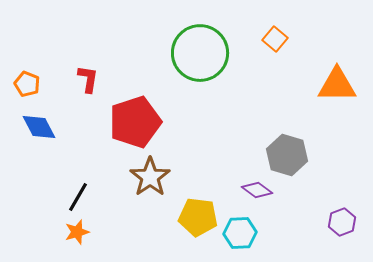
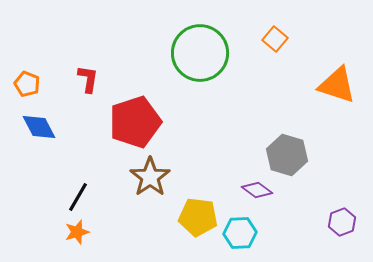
orange triangle: rotated 18 degrees clockwise
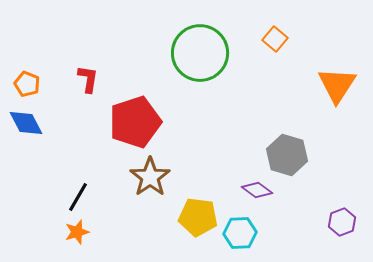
orange triangle: rotated 45 degrees clockwise
blue diamond: moved 13 px left, 4 px up
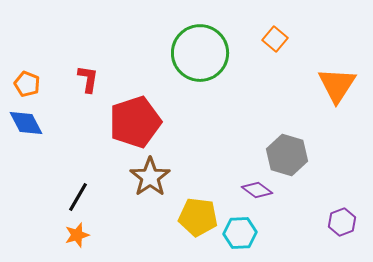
orange star: moved 3 px down
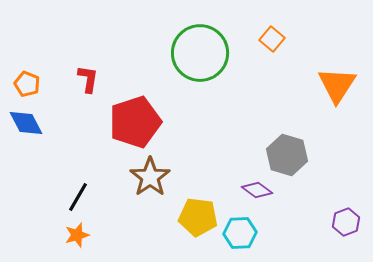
orange square: moved 3 px left
purple hexagon: moved 4 px right
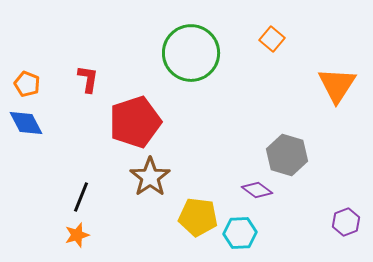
green circle: moved 9 px left
black line: moved 3 px right; rotated 8 degrees counterclockwise
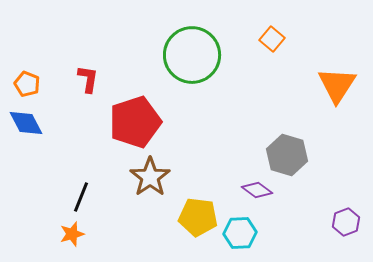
green circle: moved 1 px right, 2 px down
orange star: moved 5 px left, 1 px up
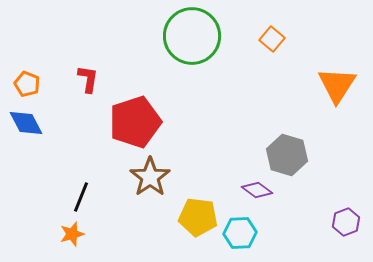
green circle: moved 19 px up
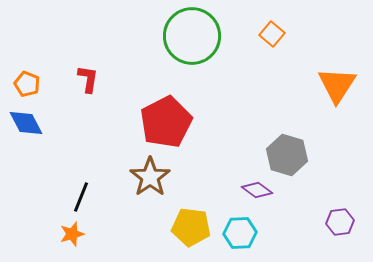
orange square: moved 5 px up
red pentagon: moved 31 px right; rotated 9 degrees counterclockwise
yellow pentagon: moved 7 px left, 10 px down
purple hexagon: moved 6 px left; rotated 12 degrees clockwise
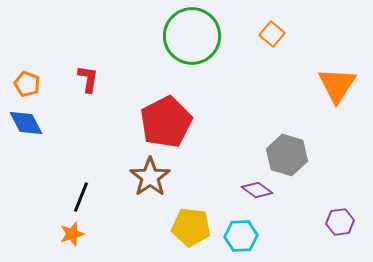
cyan hexagon: moved 1 px right, 3 px down
